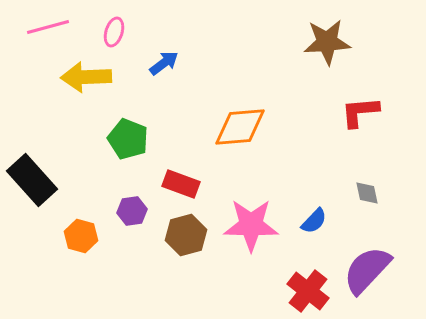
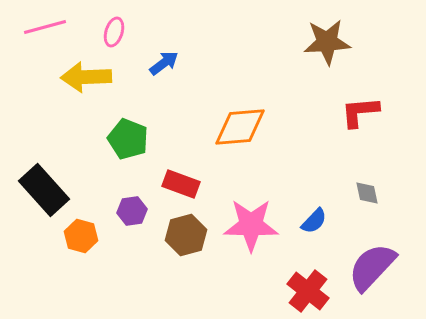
pink line: moved 3 px left
black rectangle: moved 12 px right, 10 px down
purple semicircle: moved 5 px right, 3 px up
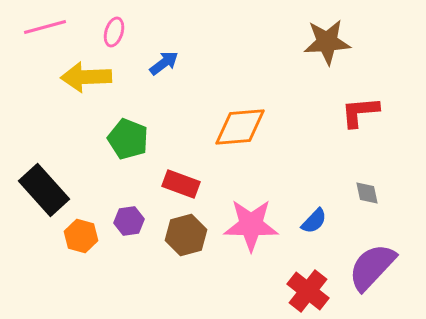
purple hexagon: moved 3 px left, 10 px down
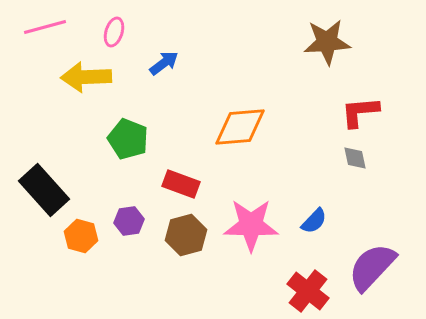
gray diamond: moved 12 px left, 35 px up
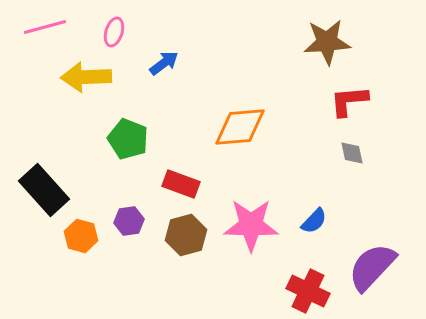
red L-shape: moved 11 px left, 11 px up
gray diamond: moved 3 px left, 5 px up
red cross: rotated 12 degrees counterclockwise
